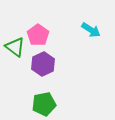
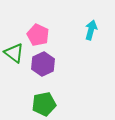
cyan arrow: rotated 108 degrees counterclockwise
pink pentagon: rotated 10 degrees counterclockwise
green triangle: moved 1 px left, 6 px down
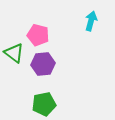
cyan arrow: moved 9 px up
pink pentagon: rotated 10 degrees counterclockwise
purple hexagon: rotated 20 degrees clockwise
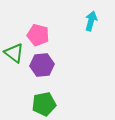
purple hexagon: moved 1 px left, 1 px down
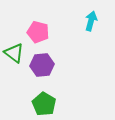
pink pentagon: moved 3 px up
green pentagon: rotated 30 degrees counterclockwise
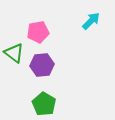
cyan arrow: rotated 30 degrees clockwise
pink pentagon: rotated 25 degrees counterclockwise
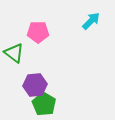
pink pentagon: rotated 10 degrees clockwise
purple hexagon: moved 7 px left, 20 px down
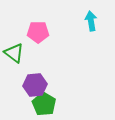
cyan arrow: rotated 54 degrees counterclockwise
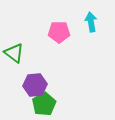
cyan arrow: moved 1 px down
pink pentagon: moved 21 px right
green pentagon: rotated 10 degrees clockwise
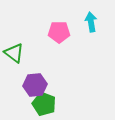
green pentagon: rotated 20 degrees counterclockwise
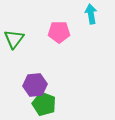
cyan arrow: moved 8 px up
green triangle: moved 14 px up; rotated 30 degrees clockwise
